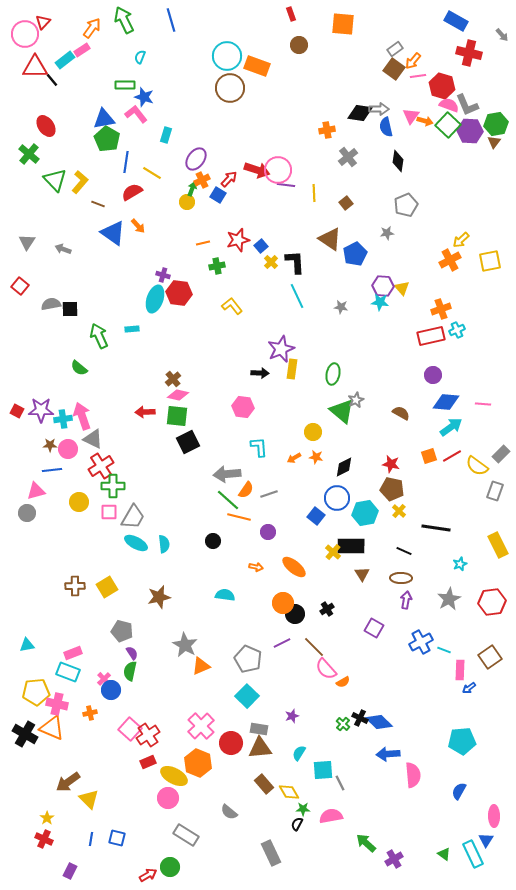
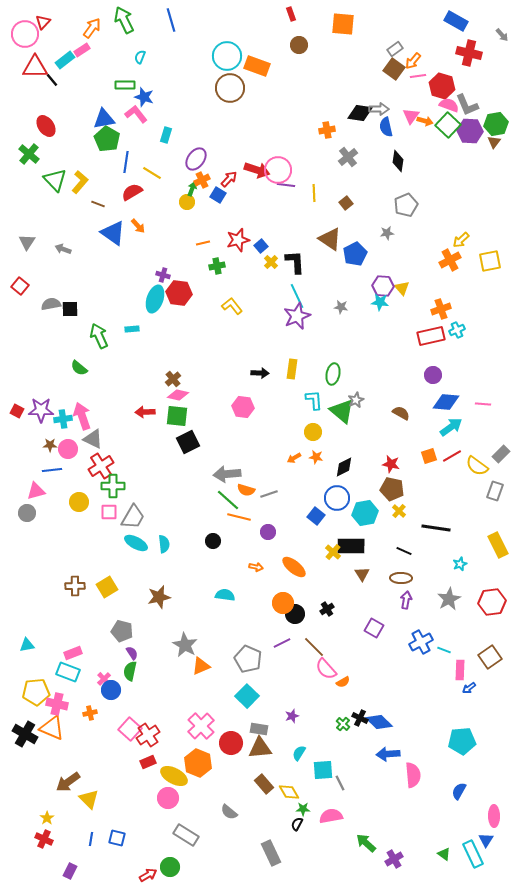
purple star at (281, 349): moved 16 px right, 33 px up
cyan L-shape at (259, 447): moved 55 px right, 47 px up
orange semicircle at (246, 490): rotated 72 degrees clockwise
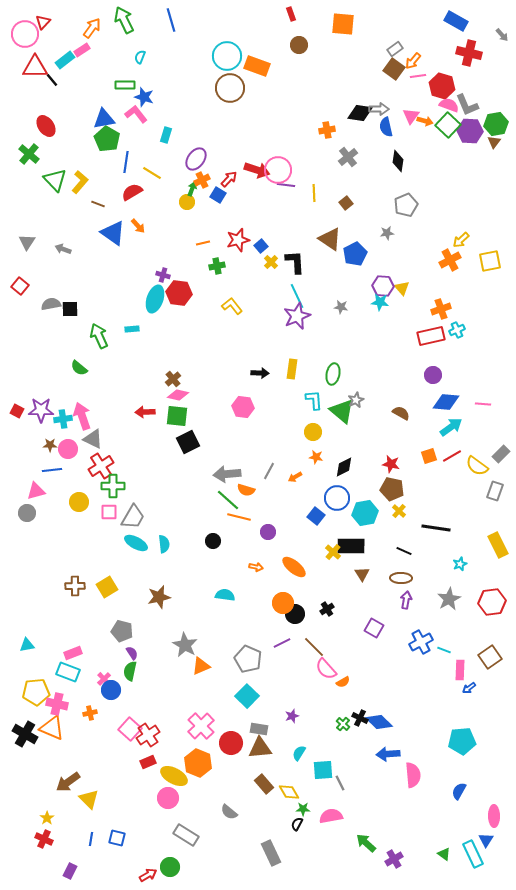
orange arrow at (294, 458): moved 1 px right, 19 px down
gray line at (269, 494): moved 23 px up; rotated 42 degrees counterclockwise
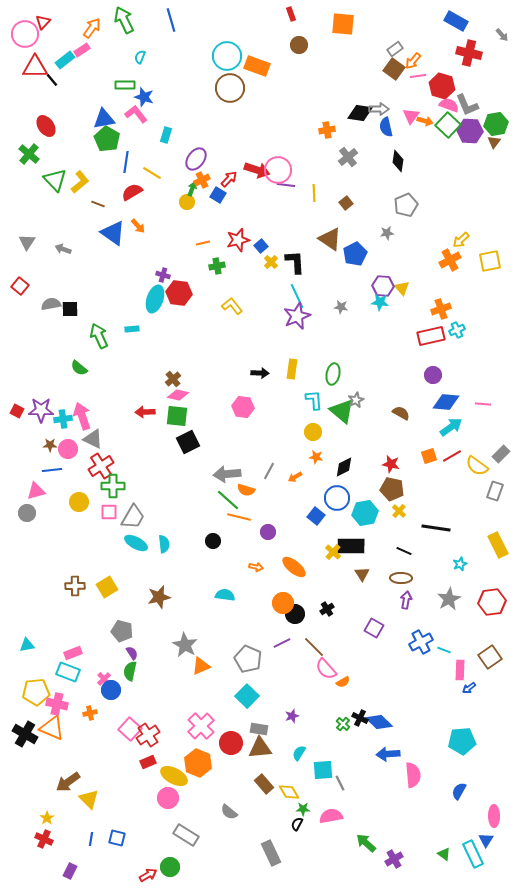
yellow L-shape at (80, 182): rotated 10 degrees clockwise
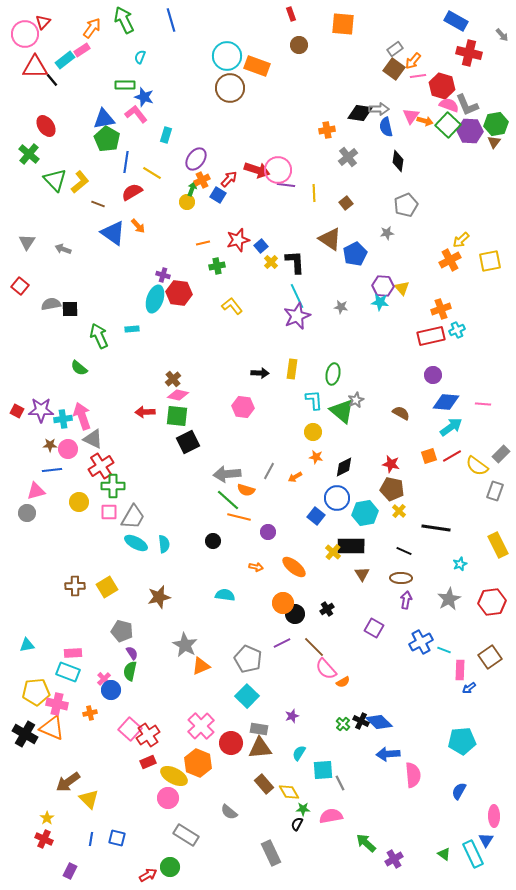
pink rectangle at (73, 653): rotated 18 degrees clockwise
black cross at (360, 718): moved 1 px right, 3 px down
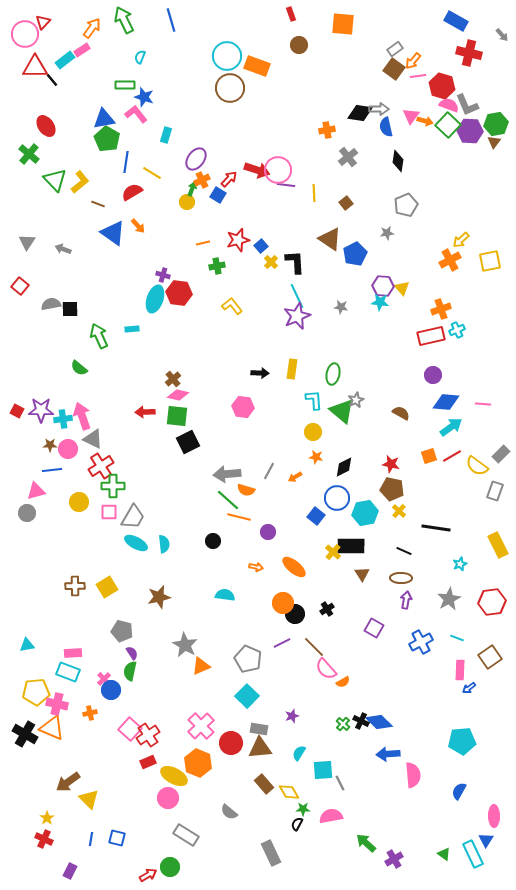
cyan line at (444, 650): moved 13 px right, 12 px up
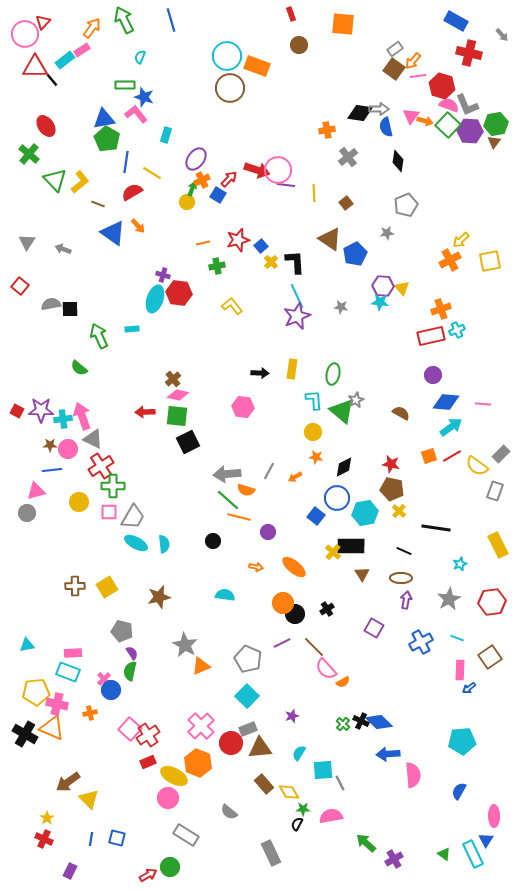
gray rectangle at (259, 729): moved 11 px left; rotated 30 degrees counterclockwise
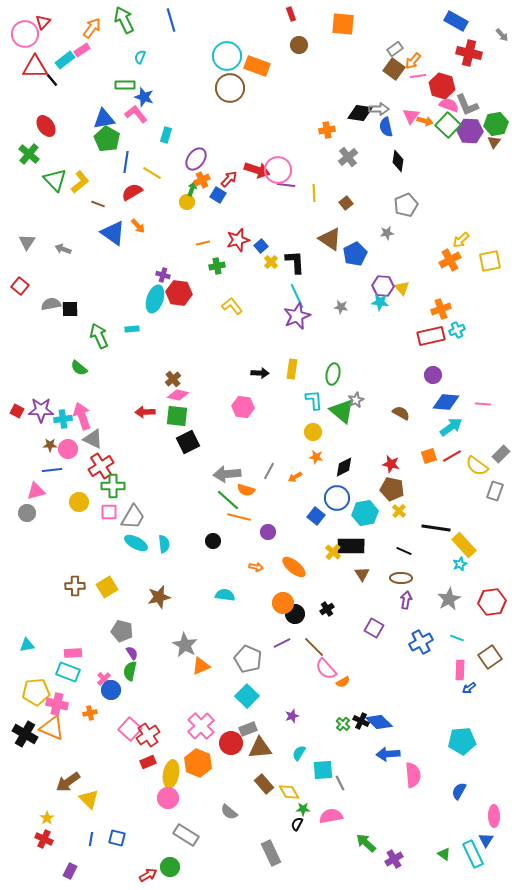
yellow rectangle at (498, 545): moved 34 px left; rotated 15 degrees counterclockwise
yellow ellipse at (174, 776): moved 3 px left, 2 px up; rotated 72 degrees clockwise
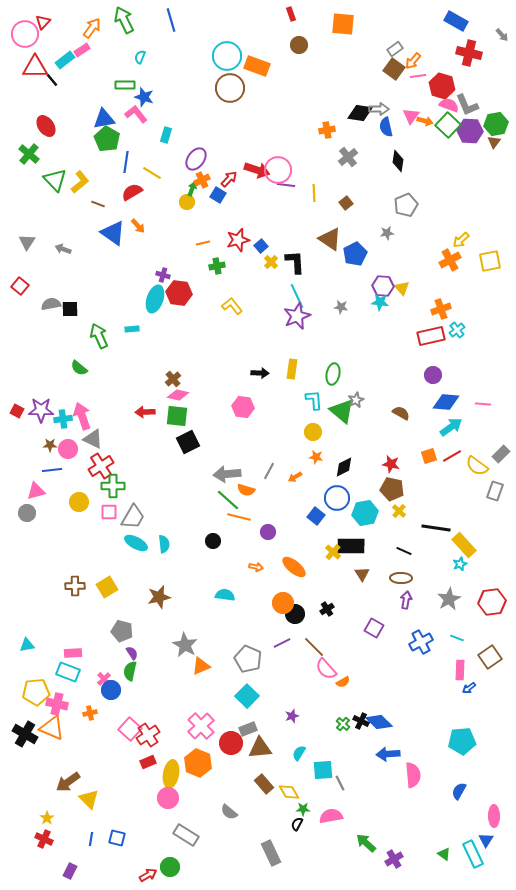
cyan cross at (457, 330): rotated 14 degrees counterclockwise
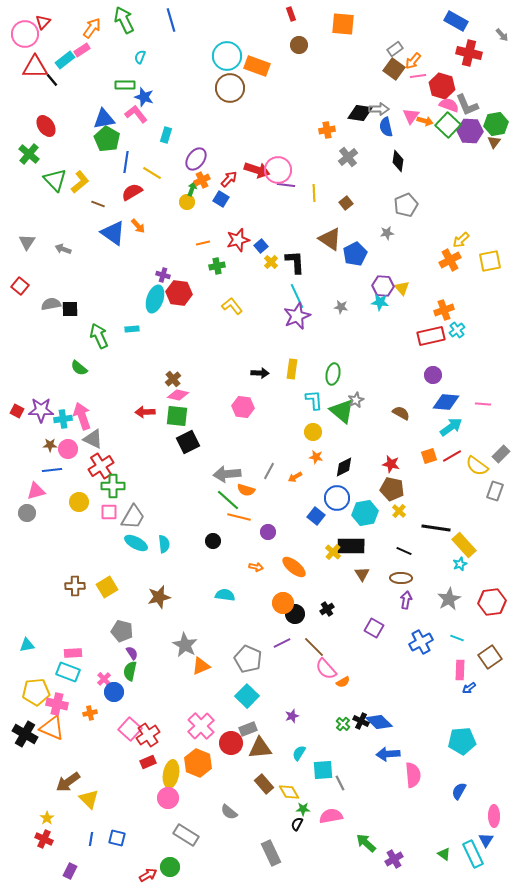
blue square at (218, 195): moved 3 px right, 4 px down
orange cross at (441, 309): moved 3 px right, 1 px down
blue circle at (111, 690): moved 3 px right, 2 px down
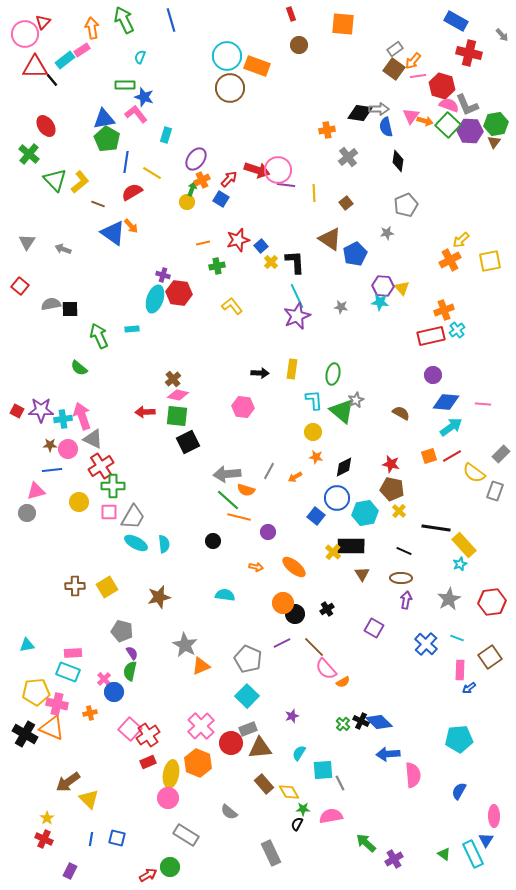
orange arrow at (92, 28): rotated 45 degrees counterclockwise
orange arrow at (138, 226): moved 7 px left
yellow semicircle at (477, 466): moved 3 px left, 7 px down
blue cross at (421, 642): moved 5 px right, 2 px down; rotated 20 degrees counterclockwise
cyan pentagon at (462, 741): moved 3 px left, 2 px up
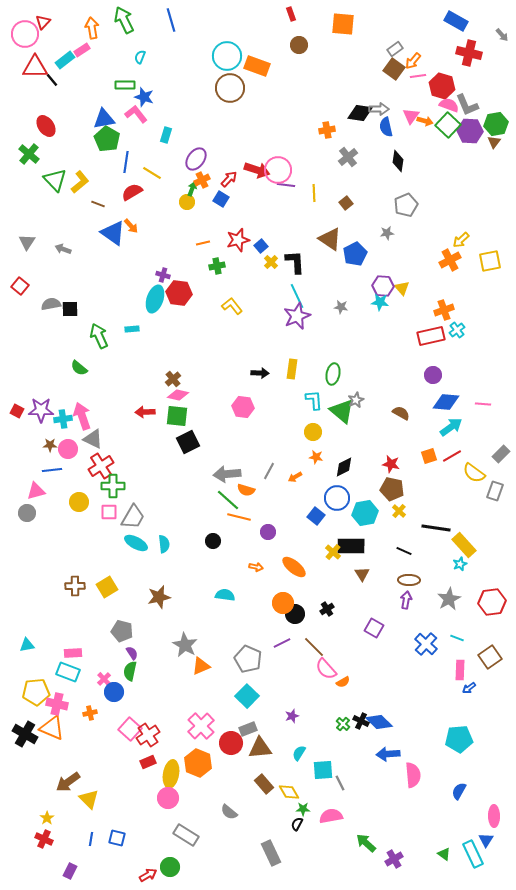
brown ellipse at (401, 578): moved 8 px right, 2 px down
